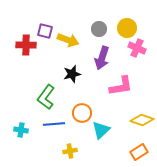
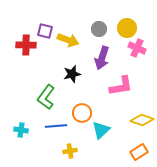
blue line: moved 2 px right, 2 px down
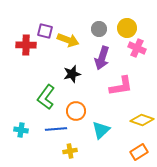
orange circle: moved 6 px left, 2 px up
blue line: moved 3 px down
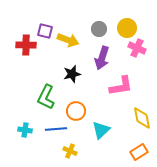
green L-shape: rotated 10 degrees counterclockwise
yellow diamond: moved 2 px up; rotated 60 degrees clockwise
cyan cross: moved 4 px right
yellow cross: rotated 32 degrees clockwise
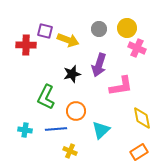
purple arrow: moved 3 px left, 7 px down
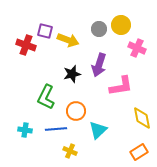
yellow circle: moved 6 px left, 3 px up
red cross: rotated 18 degrees clockwise
cyan triangle: moved 3 px left
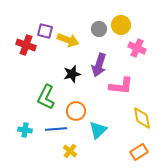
pink L-shape: rotated 15 degrees clockwise
yellow cross: rotated 16 degrees clockwise
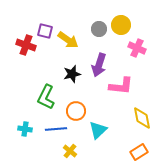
yellow arrow: rotated 15 degrees clockwise
cyan cross: moved 1 px up
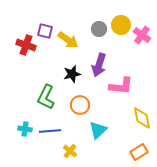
pink cross: moved 5 px right, 13 px up; rotated 12 degrees clockwise
orange circle: moved 4 px right, 6 px up
blue line: moved 6 px left, 2 px down
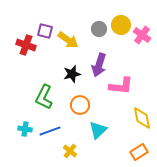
green L-shape: moved 2 px left
blue line: rotated 15 degrees counterclockwise
